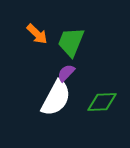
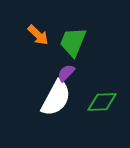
orange arrow: moved 1 px right, 1 px down
green trapezoid: moved 2 px right
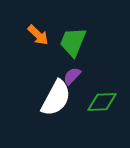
purple semicircle: moved 6 px right, 3 px down
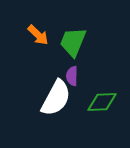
purple semicircle: rotated 42 degrees counterclockwise
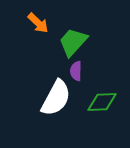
orange arrow: moved 12 px up
green trapezoid: rotated 20 degrees clockwise
purple semicircle: moved 4 px right, 5 px up
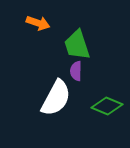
orange arrow: rotated 25 degrees counterclockwise
green trapezoid: moved 4 px right, 3 px down; rotated 60 degrees counterclockwise
green diamond: moved 5 px right, 4 px down; rotated 24 degrees clockwise
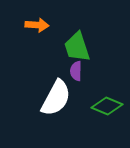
orange arrow: moved 1 px left, 2 px down; rotated 15 degrees counterclockwise
green trapezoid: moved 2 px down
